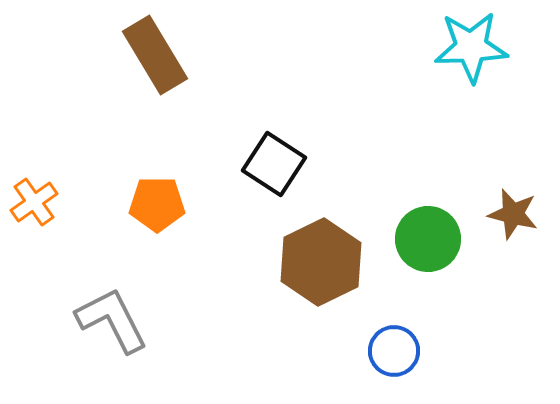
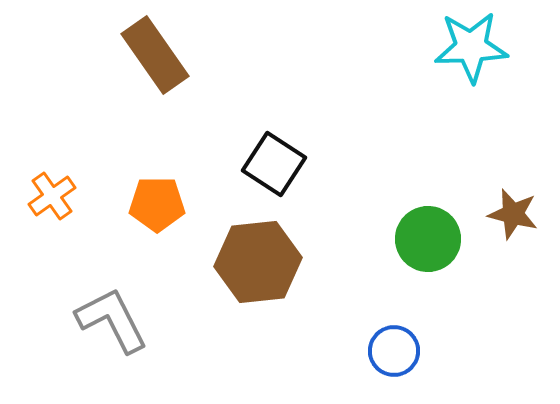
brown rectangle: rotated 4 degrees counterclockwise
orange cross: moved 18 px right, 6 px up
brown hexagon: moved 63 px left; rotated 20 degrees clockwise
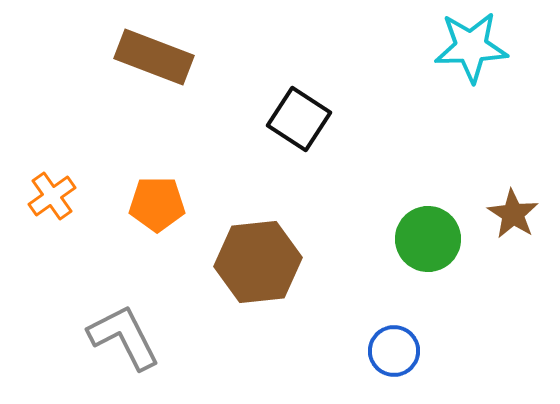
brown rectangle: moved 1 px left, 2 px down; rotated 34 degrees counterclockwise
black square: moved 25 px right, 45 px up
brown star: rotated 18 degrees clockwise
gray L-shape: moved 12 px right, 17 px down
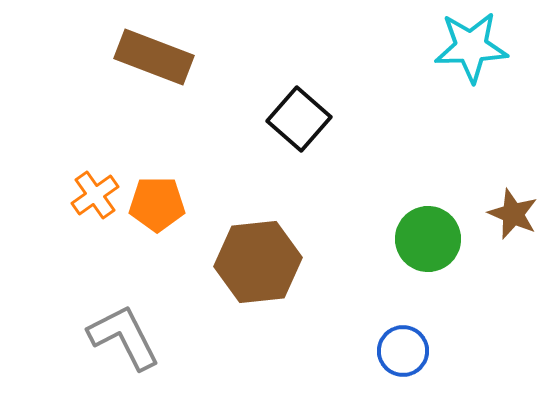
black square: rotated 8 degrees clockwise
orange cross: moved 43 px right, 1 px up
brown star: rotated 9 degrees counterclockwise
blue circle: moved 9 px right
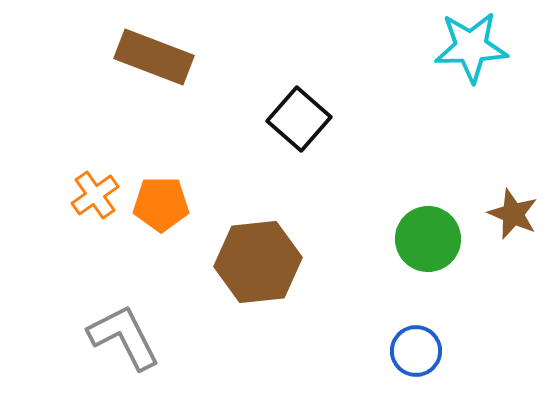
orange pentagon: moved 4 px right
blue circle: moved 13 px right
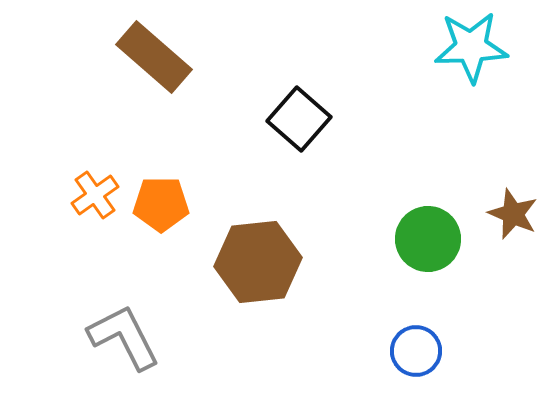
brown rectangle: rotated 20 degrees clockwise
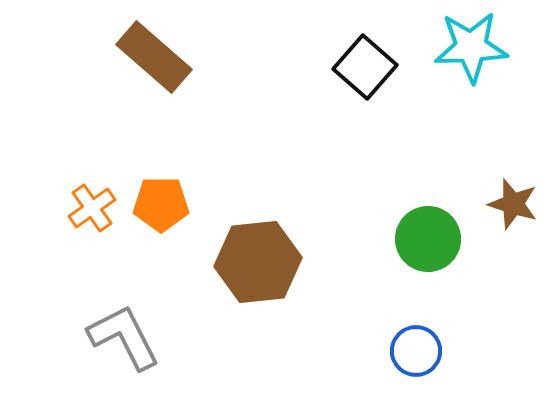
black square: moved 66 px right, 52 px up
orange cross: moved 3 px left, 13 px down
brown star: moved 10 px up; rotated 6 degrees counterclockwise
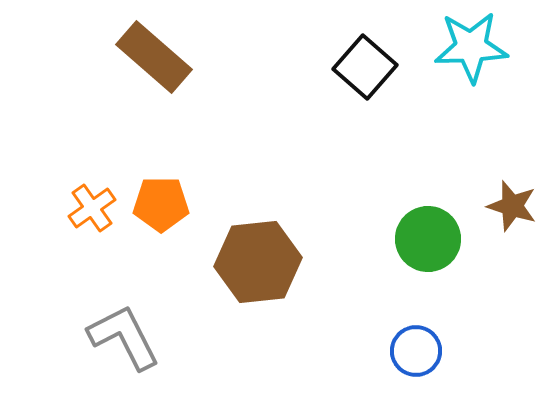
brown star: moved 1 px left, 2 px down
